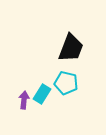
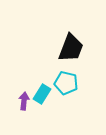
purple arrow: moved 1 px down
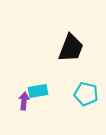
cyan pentagon: moved 20 px right, 11 px down
cyan rectangle: moved 4 px left, 3 px up; rotated 48 degrees clockwise
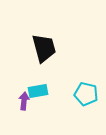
black trapezoid: moved 27 px left; rotated 36 degrees counterclockwise
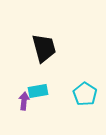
cyan pentagon: moved 1 px left; rotated 20 degrees clockwise
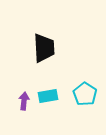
black trapezoid: rotated 12 degrees clockwise
cyan rectangle: moved 10 px right, 5 px down
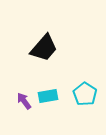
black trapezoid: rotated 44 degrees clockwise
purple arrow: rotated 42 degrees counterclockwise
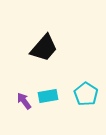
cyan pentagon: moved 1 px right
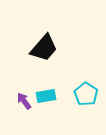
cyan rectangle: moved 2 px left
